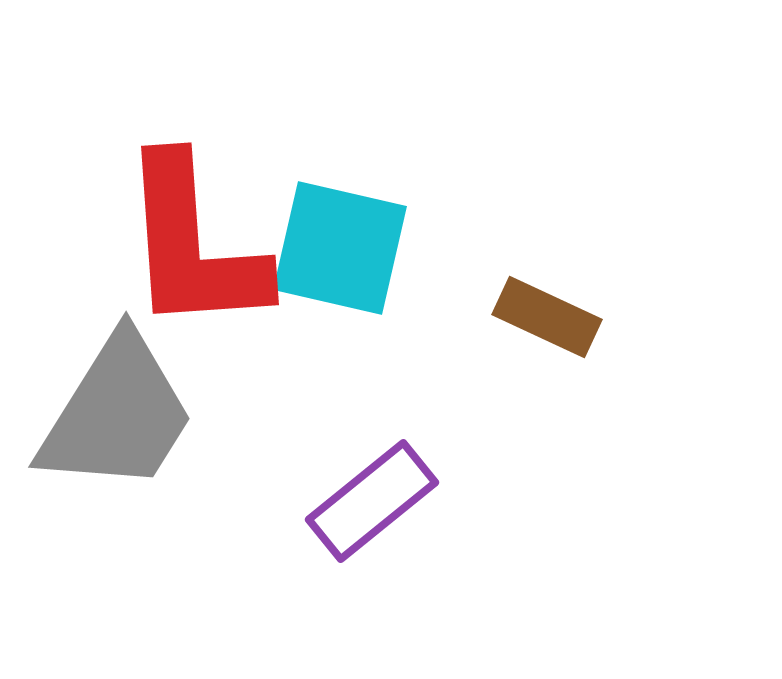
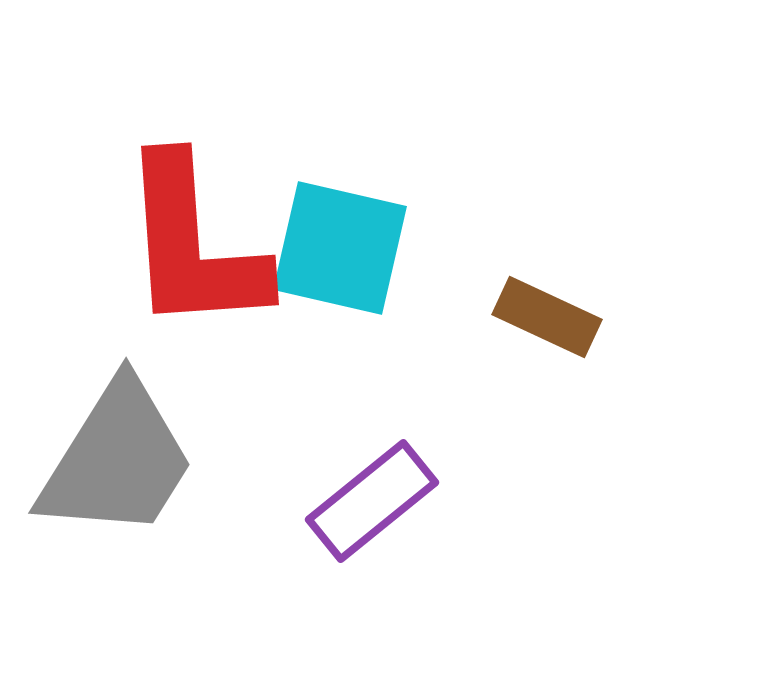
gray trapezoid: moved 46 px down
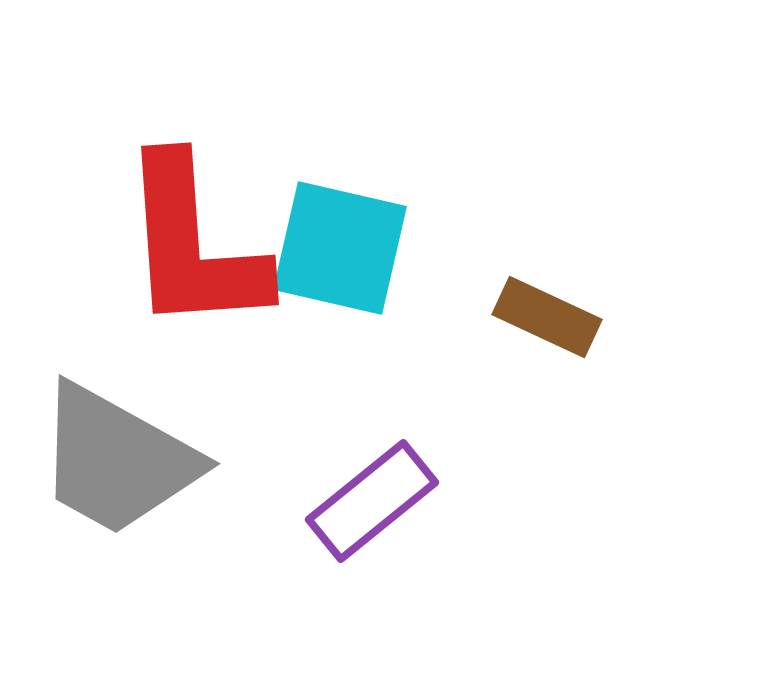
gray trapezoid: rotated 87 degrees clockwise
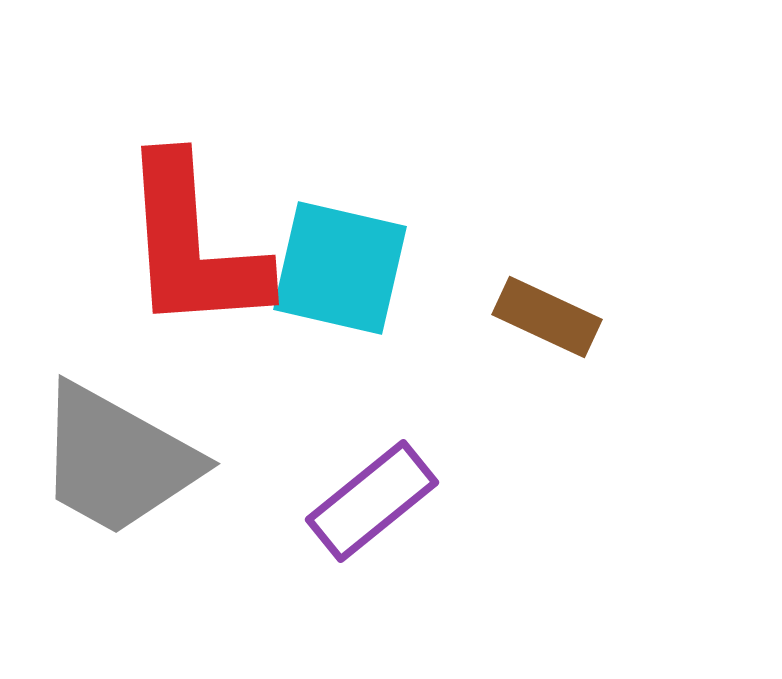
cyan square: moved 20 px down
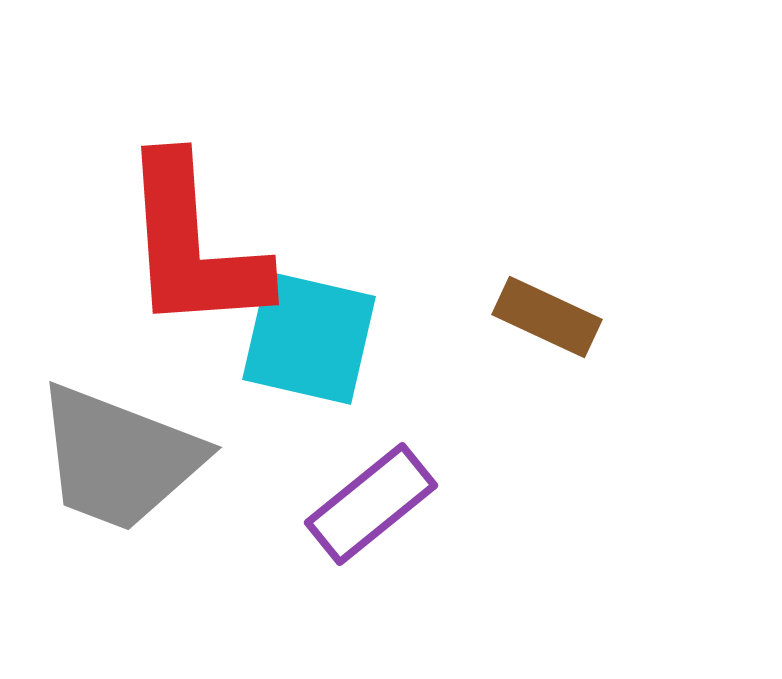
cyan square: moved 31 px left, 70 px down
gray trapezoid: moved 2 px right, 2 px up; rotated 8 degrees counterclockwise
purple rectangle: moved 1 px left, 3 px down
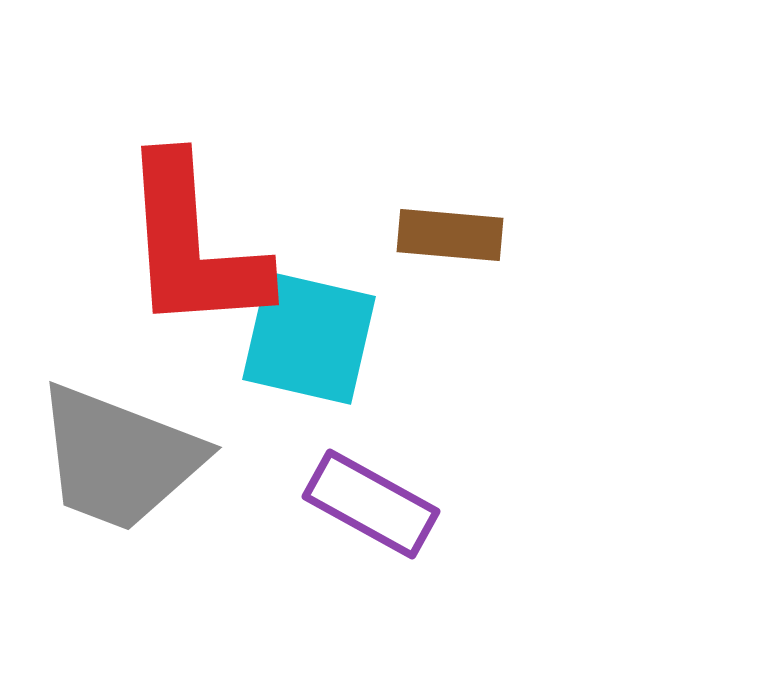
brown rectangle: moved 97 px left, 82 px up; rotated 20 degrees counterclockwise
purple rectangle: rotated 68 degrees clockwise
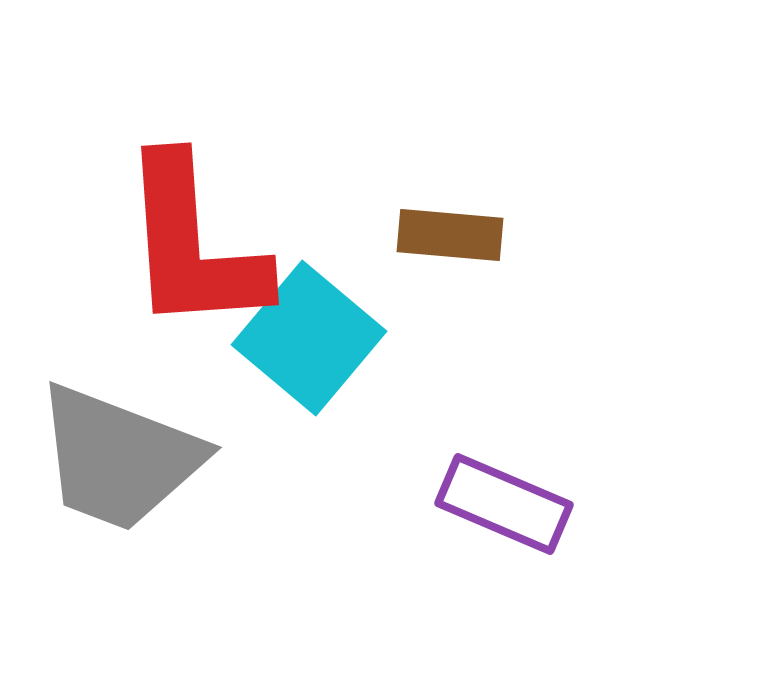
cyan square: rotated 27 degrees clockwise
purple rectangle: moved 133 px right; rotated 6 degrees counterclockwise
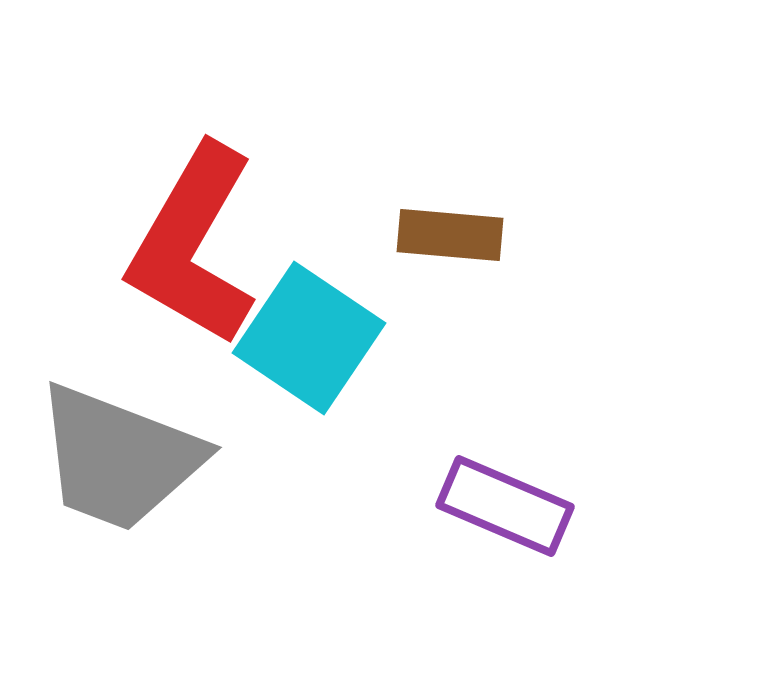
red L-shape: rotated 34 degrees clockwise
cyan square: rotated 6 degrees counterclockwise
purple rectangle: moved 1 px right, 2 px down
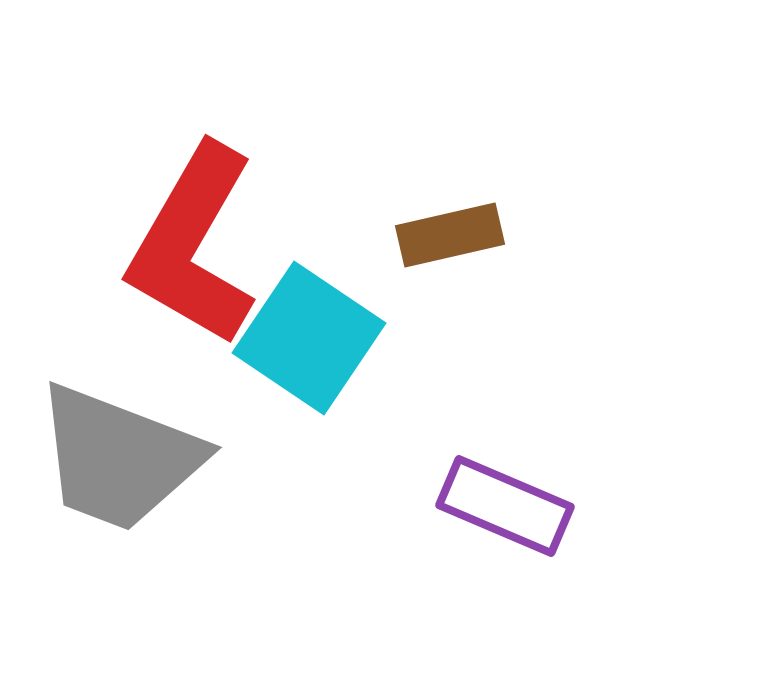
brown rectangle: rotated 18 degrees counterclockwise
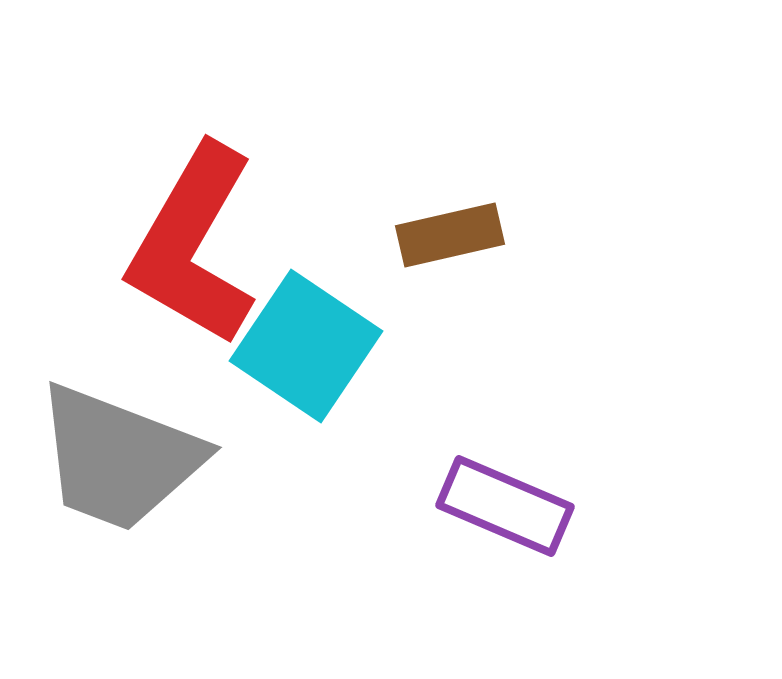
cyan square: moved 3 px left, 8 px down
